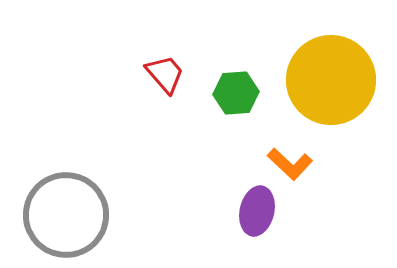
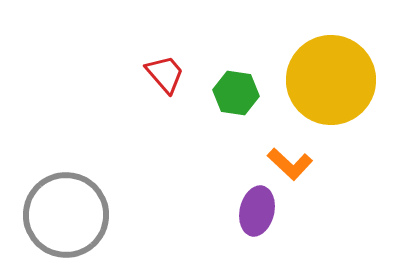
green hexagon: rotated 12 degrees clockwise
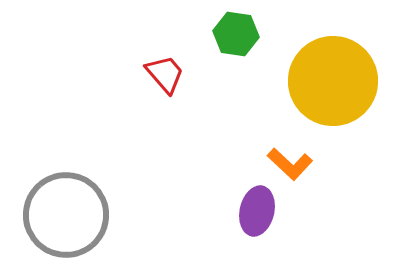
yellow circle: moved 2 px right, 1 px down
green hexagon: moved 59 px up
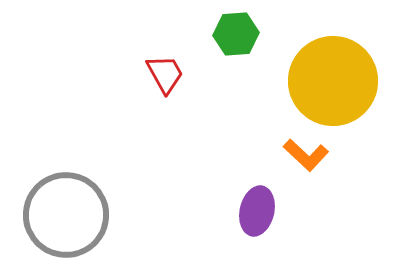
green hexagon: rotated 12 degrees counterclockwise
red trapezoid: rotated 12 degrees clockwise
orange L-shape: moved 16 px right, 9 px up
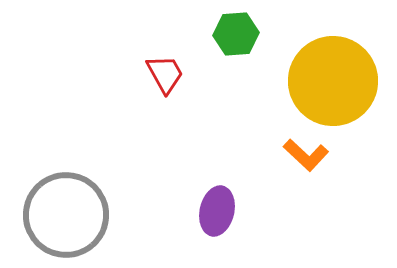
purple ellipse: moved 40 px left
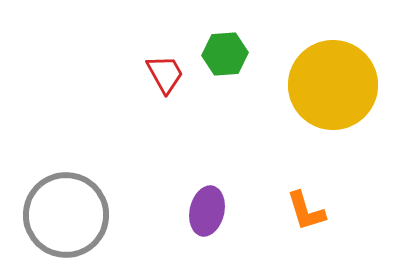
green hexagon: moved 11 px left, 20 px down
yellow circle: moved 4 px down
orange L-shape: moved 56 px down; rotated 30 degrees clockwise
purple ellipse: moved 10 px left
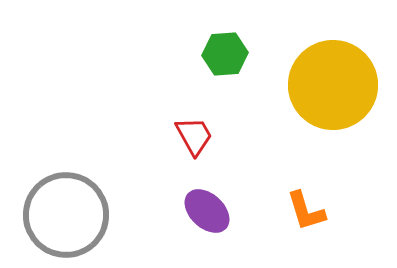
red trapezoid: moved 29 px right, 62 px down
purple ellipse: rotated 60 degrees counterclockwise
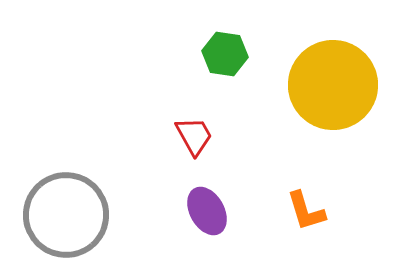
green hexagon: rotated 12 degrees clockwise
purple ellipse: rotated 18 degrees clockwise
